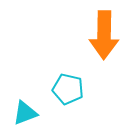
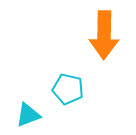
cyan triangle: moved 3 px right, 2 px down
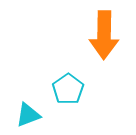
cyan pentagon: rotated 24 degrees clockwise
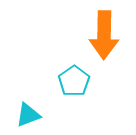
cyan pentagon: moved 6 px right, 8 px up
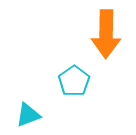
orange arrow: moved 2 px right, 1 px up
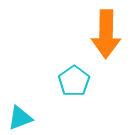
cyan triangle: moved 8 px left, 3 px down
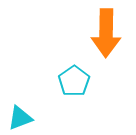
orange arrow: moved 1 px up
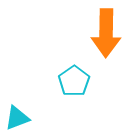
cyan triangle: moved 3 px left
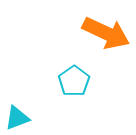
orange arrow: rotated 66 degrees counterclockwise
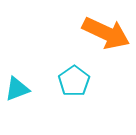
cyan triangle: moved 29 px up
